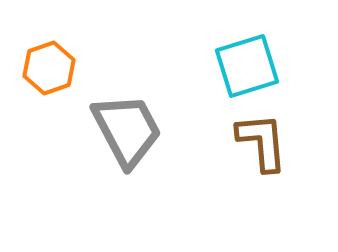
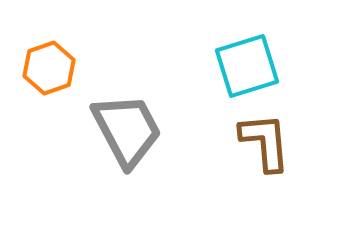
brown L-shape: moved 3 px right
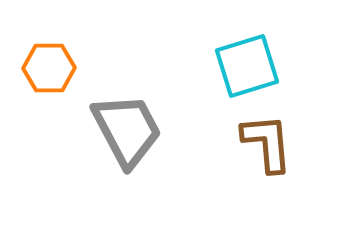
orange hexagon: rotated 18 degrees clockwise
brown L-shape: moved 2 px right, 1 px down
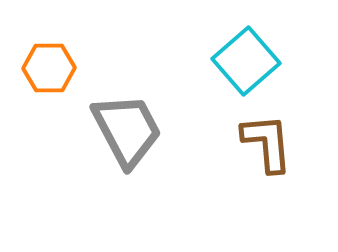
cyan square: moved 1 px left, 5 px up; rotated 24 degrees counterclockwise
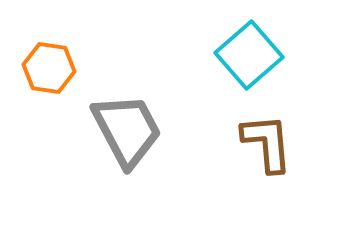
cyan square: moved 3 px right, 6 px up
orange hexagon: rotated 9 degrees clockwise
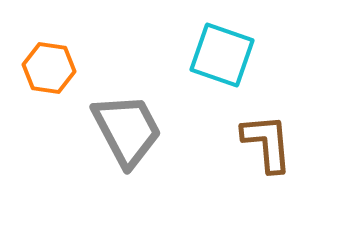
cyan square: moved 27 px left; rotated 30 degrees counterclockwise
